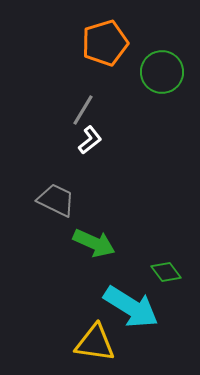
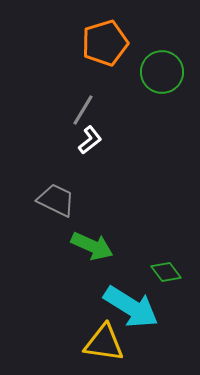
green arrow: moved 2 px left, 3 px down
yellow triangle: moved 9 px right
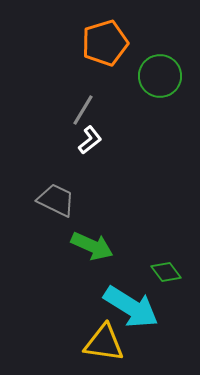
green circle: moved 2 px left, 4 px down
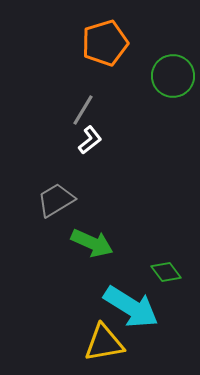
green circle: moved 13 px right
gray trapezoid: rotated 57 degrees counterclockwise
green arrow: moved 3 px up
yellow triangle: rotated 18 degrees counterclockwise
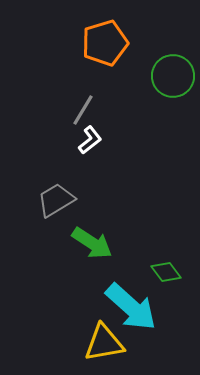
green arrow: rotated 9 degrees clockwise
cyan arrow: rotated 10 degrees clockwise
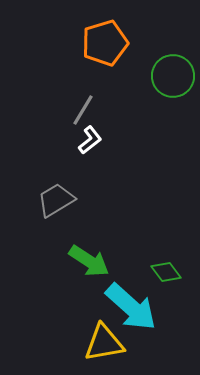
green arrow: moved 3 px left, 18 px down
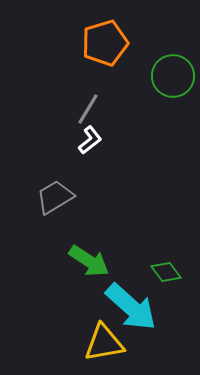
gray line: moved 5 px right, 1 px up
gray trapezoid: moved 1 px left, 3 px up
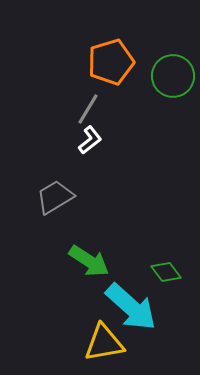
orange pentagon: moved 6 px right, 19 px down
